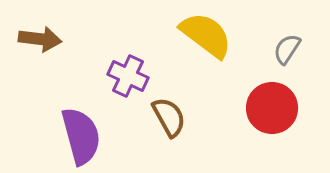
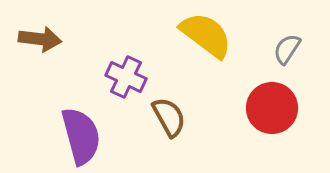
purple cross: moved 2 px left, 1 px down
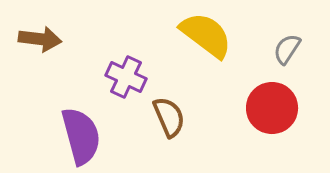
brown semicircle: rotated 6 degrees clockwise
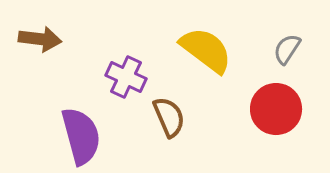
yellow semicircle: moved 15 px down
red circle: moved 4 px right, 1 px down
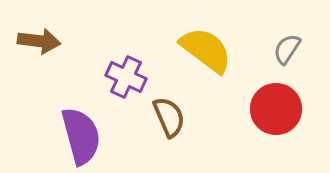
brown arrow: moved 1 px left, 2 px down
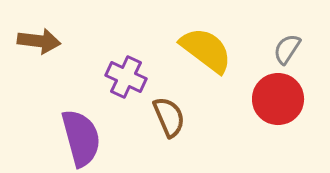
red circle: moved 2 px right, 10 px up
purple semicircle: moved 2 px down
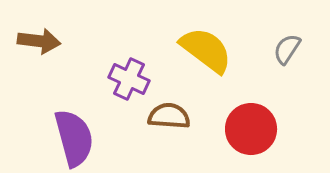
purple cross: moved 3 px right, 2 px down
red circle: moved 27 px left, 30 px down
brown semicircle: moved 1 px up; rotated 63 degrees counterclockwise
purple semicircle: moved 7 px left
